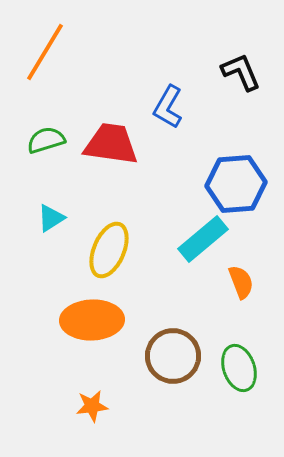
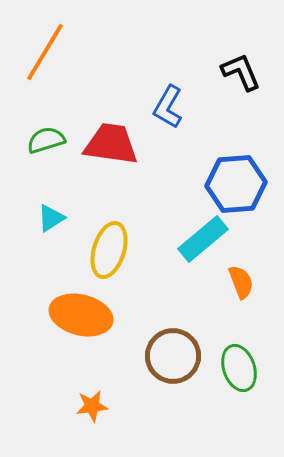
yellow ellipse: rotated 6 degrees counterclockwise
orange ellipse: moved 11 px left, 5 px up; rotated 16 degrees clockwise
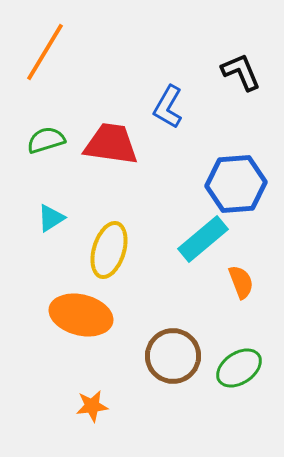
green ellipse: rotated 75 degrees clockwise
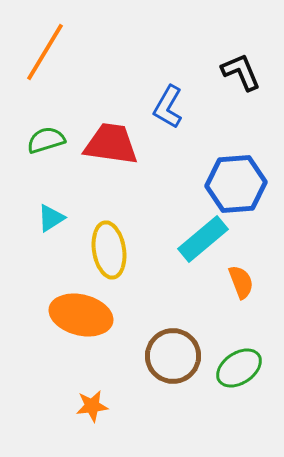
yellow ellipse: rotated 26 degrees counterclockwise
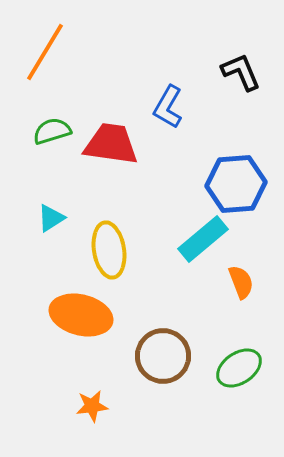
green semicircle: moved 6 px right, 9 px up
brown circle: moved 10 px left
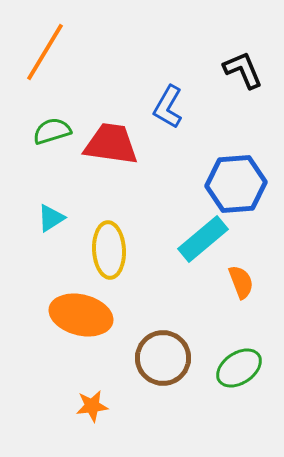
black L-shape: moved 2 px right, 2 px up
yellow ellipse: rotated 6 degrees clockwise
brown circle: moved 2 px down
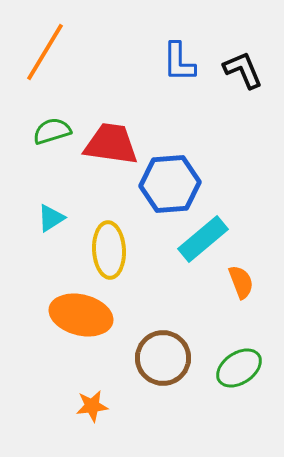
blue L-shape: moved 11 px right, 45 px up; rotated 30 degrees counterclockwise
blue hexagon: moved 66 px left
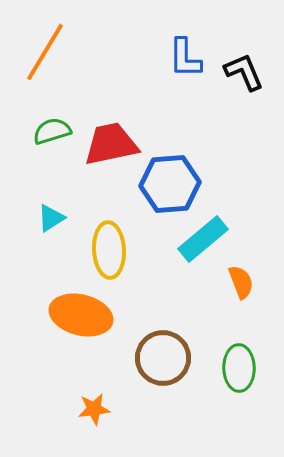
blue L-shape: moved 6 px right, 4 px up
black L-shape: moved 1 px right, 2 px down
red trapezoid: rotated 20 degrees counterclockwise
green ellipse: rotated 57 degrees counterclockwise
orange star: moved 2 px right, 3 px down
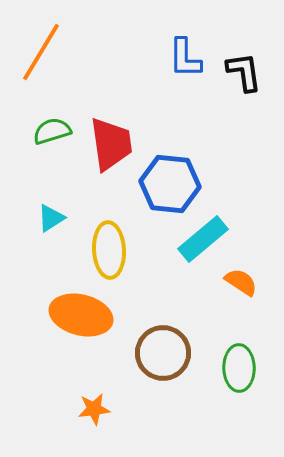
orange line: moved 4 px left
black L-shape: rotated 15 degrees clockwise
red trapezoid: rotated 94 degrees clockwise
blue hexagon: rotated 10 degrees clockwise
orange semicircle: rotated 36 degrees counterclockwise
brown circle: moved 5 px up
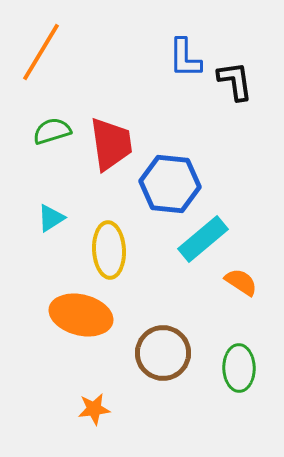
black L-shape: moved 9 px left, 9 px down
